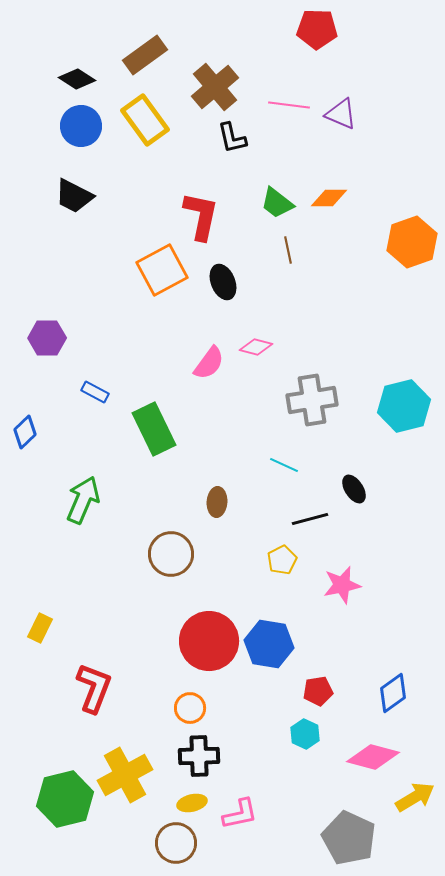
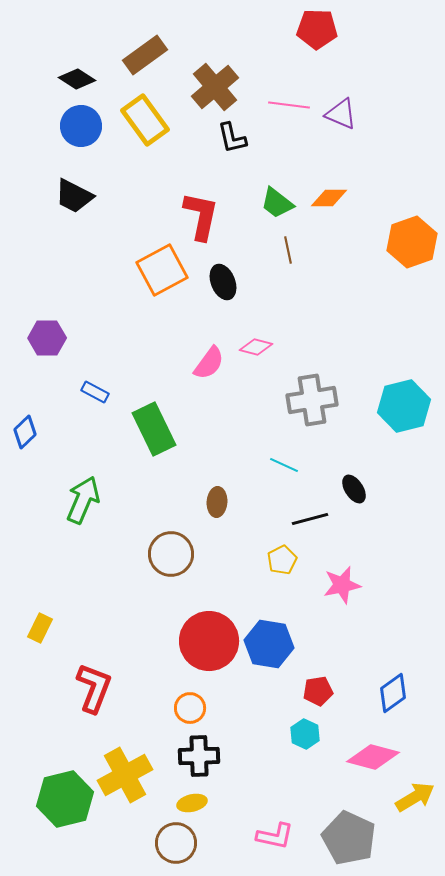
pink L-shape at (240, 814): moved 35 px right, 22 px down; rotated 24 degrees clockwise
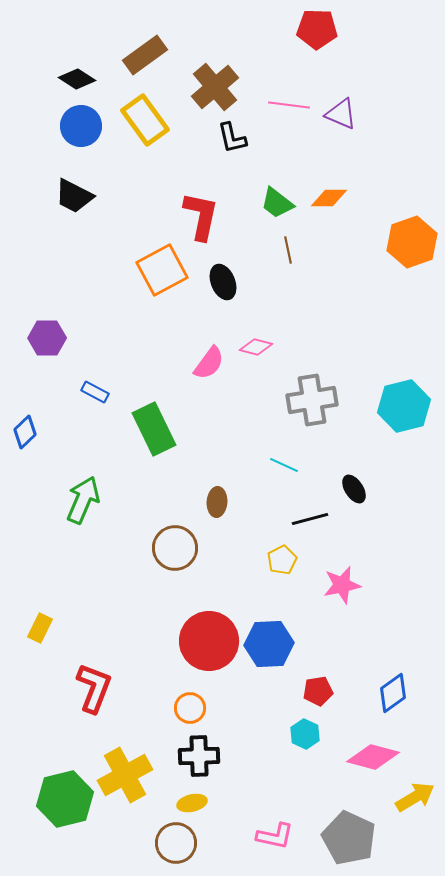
brown circle at (171, 554): moved 4 px right, 6 px up
blue hexagon at (269, 644): rotated 12 degrees counterclockwise
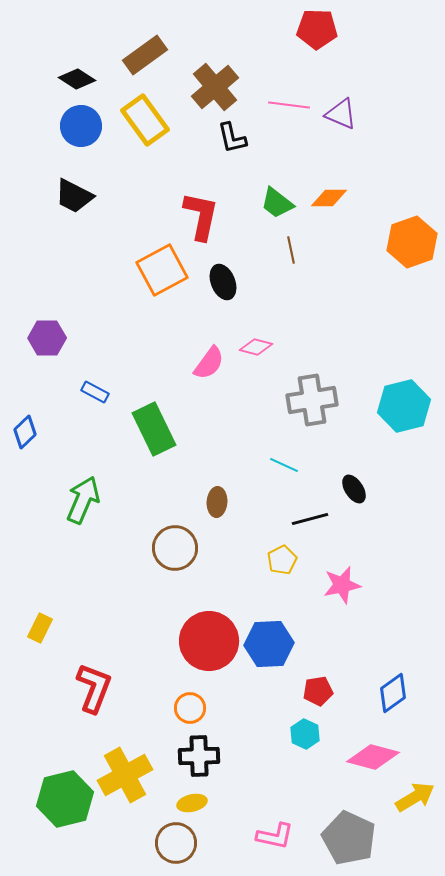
brown line at (288, 250): moved 3 px right
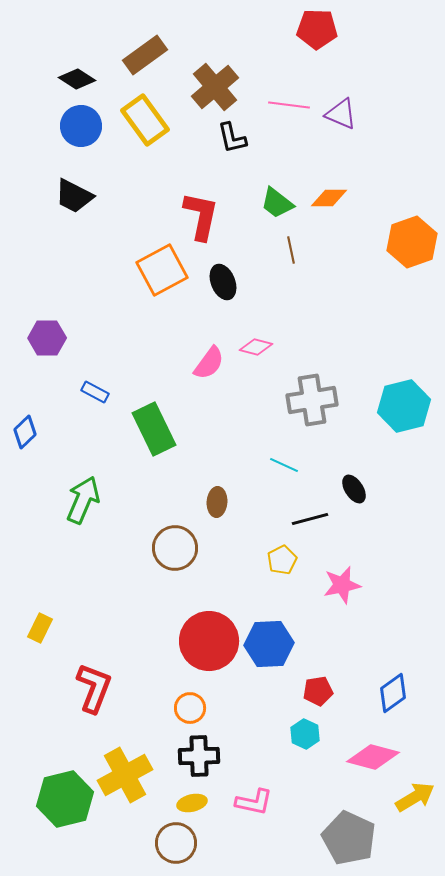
pink L-shape at (275, 836): moved 21 px left, 34 px up
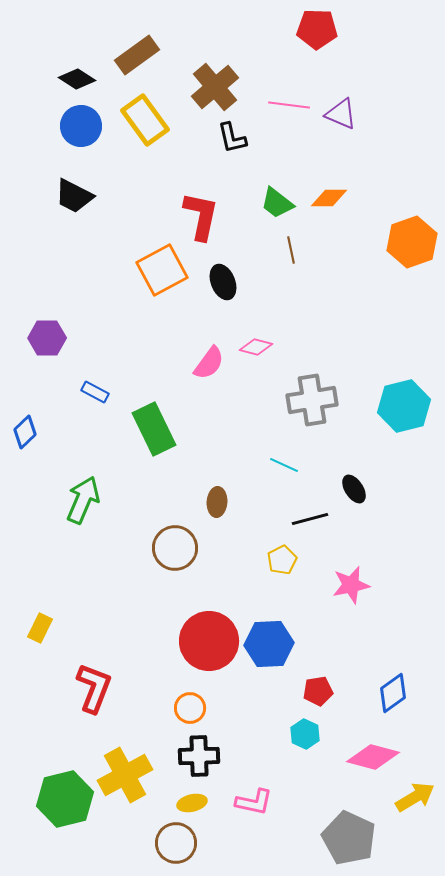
brown rectangle at (145, 55): moved 8 px left
pink star at (342, 585): moved 9 px right
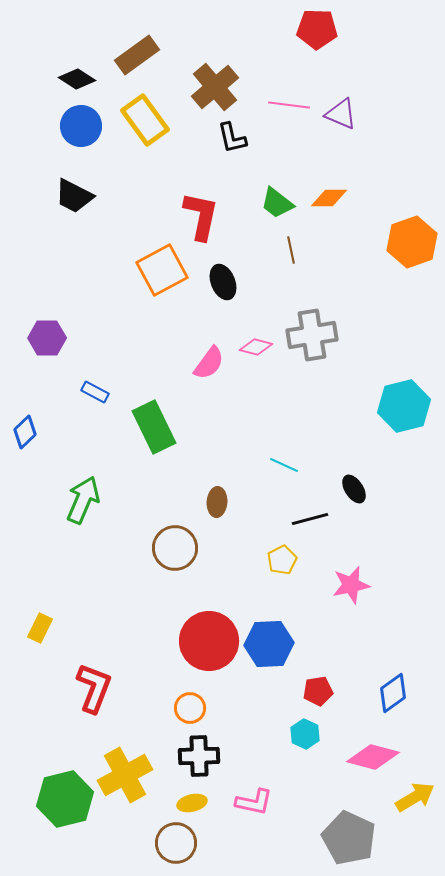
gray cross at (312, 400): moved 65 px up
green rectangle at (154, 429): moved 2 px up
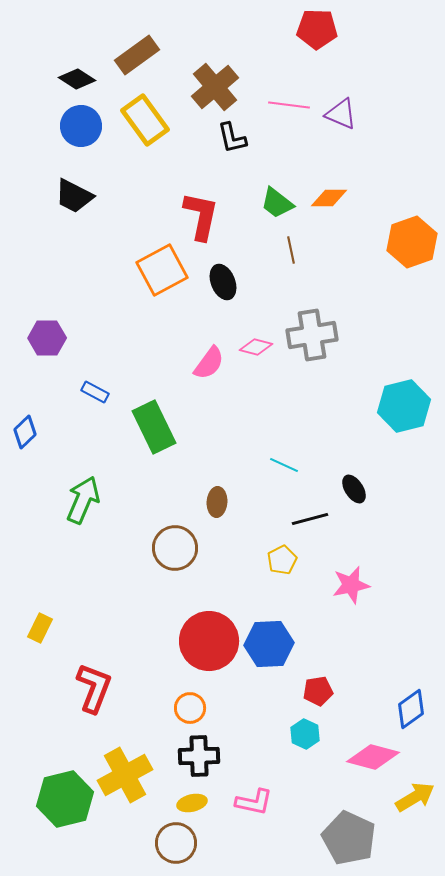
blue diamond at (393, 693): moved 18 px right, 16 px down
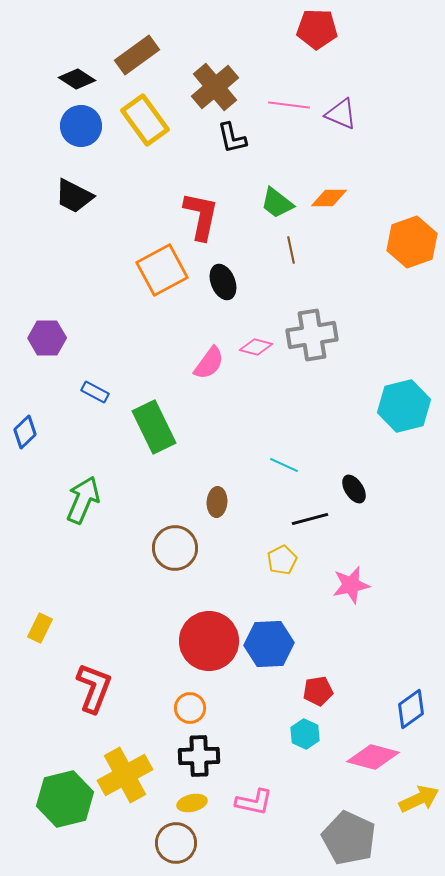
yellow arrow at (415, 797): moved 4 px right, 2 px down; rotated 6 degrees clockwise
